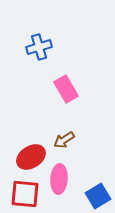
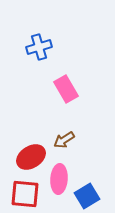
blue square: moved 11 px left
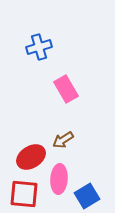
brown arrow: moved 1 px left
red square: moved 1 px left
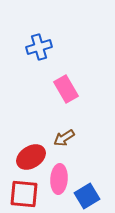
brown arrow: moved 1 px right, 2 px up
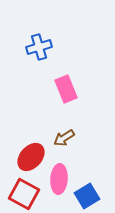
pink rectangle: rotated 8 degrees clockwise
red ellipse: rotated 16 degrees counterclockwise
red square: rotated 24 degrees clockwise
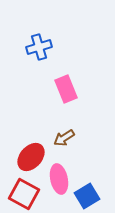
pink ellipse: rotated 16 degrees counterclockwise
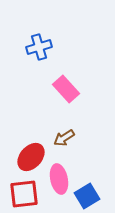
pink rectangle: rotated 20 degrees counterclockwise
red square: rotated 36 degrees counterclockwise
